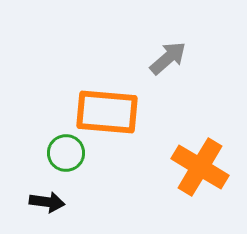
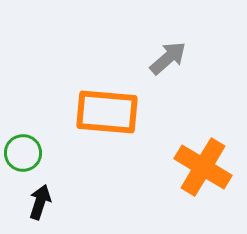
green circle: moved 43 px left
orange cross: moved 3 px right
black arrow: moved 7 px left; rotated 80 degrees counterclockwise
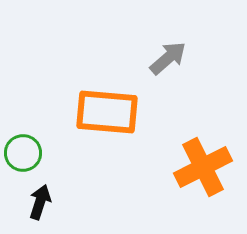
orange cross: rotated 32 degrees clockwise
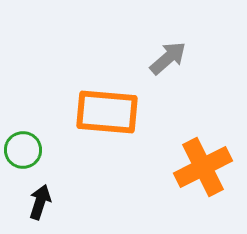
green circle: moved 3 px up
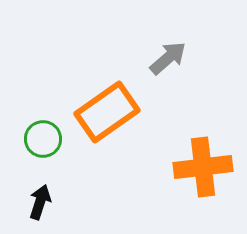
orange rectangle: rotated 40 degrees counterclockwise
green circle: moved 20 px right, 11 px up
orange cross: rotated 20 degrees clockwise
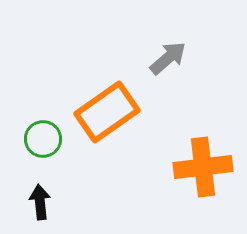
black arrow: rotated 24 degrees counterclockwise
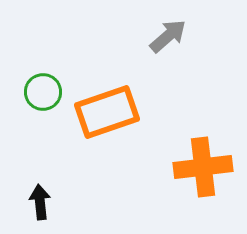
gray arrow: moved 22 px up
orange rectangle: rotated 16 degrees clockwise
green circle: moved 47 px up
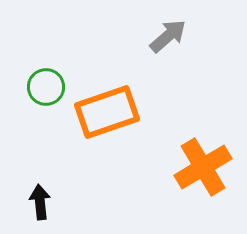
green circle: moved 3 px right, 5 px up
orange cross: rotated 24 degrees counterclockwise
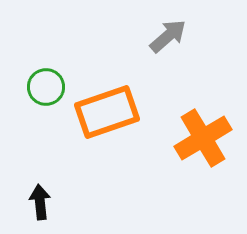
orange cross: moved 29 px up
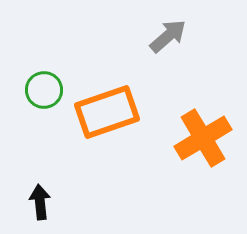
green circle: moved 2 px left, 3 px down
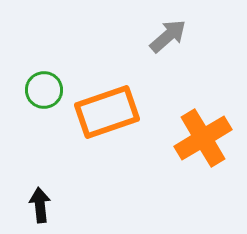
black arrow: moved 3 px down
